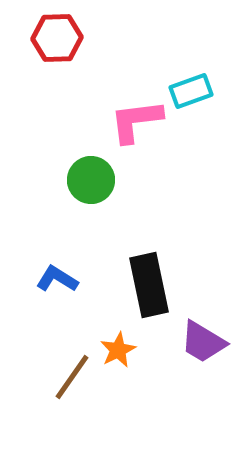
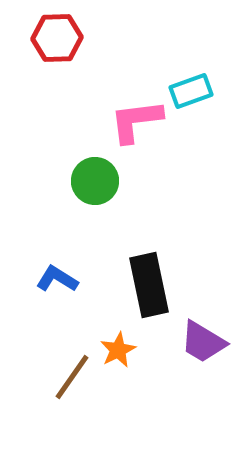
green circle: moved 4 px right, 1 px down
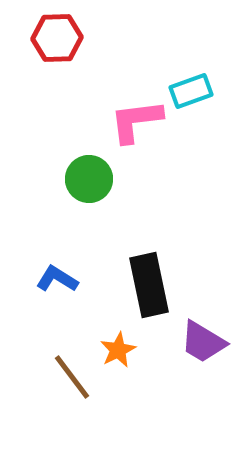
green circle: moved 6 px left, 2 px up
brown line: rotated 72 degrees counterclockwise
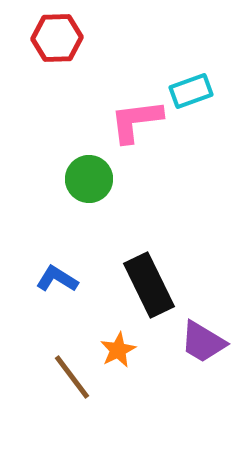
black rectangle: rotated 14 degrees counterclockwise
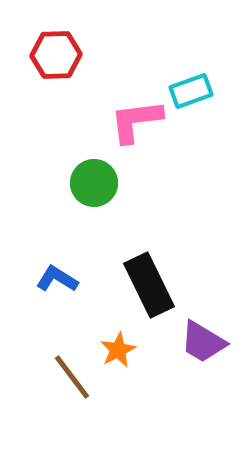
red hexagon: moved 1 px left, 17 px down
green circle: moved 5 px right, 4 px down
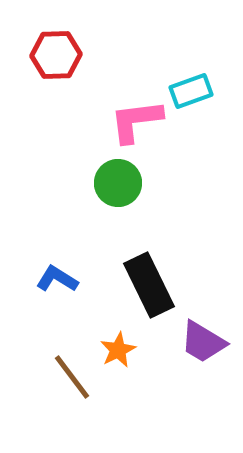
green circle: moved 24 px right
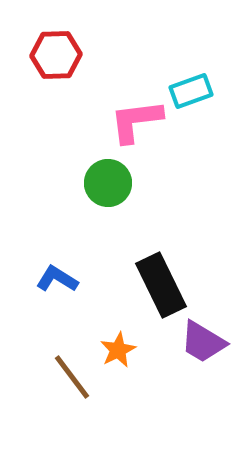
green circle: moved 10 px left
black rectangle: moved 12 px right
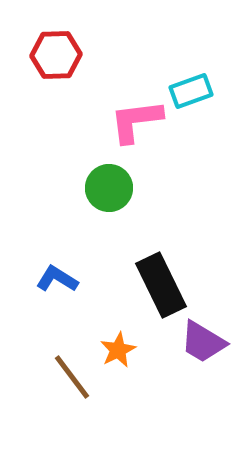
green circle: moved 1 px right, 5 px down
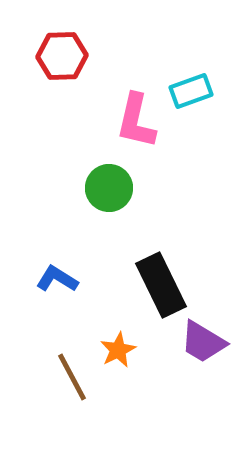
red hexagon: moved 6 px right, 1 px down
pink L-shape: rotated 70 degrees counterclockwise
brown line: rotated 9 degrees clockwise
